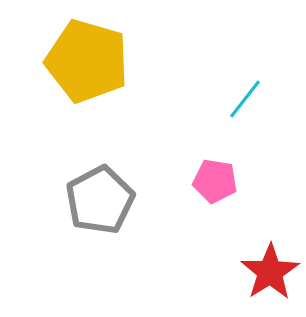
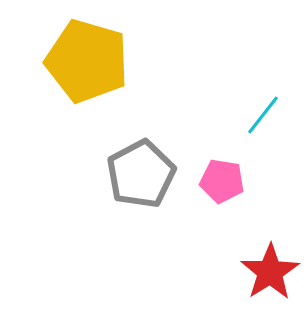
cyan line: moved 18 px right, 16 px down
pink pentagon: moved 7 px right
gray pentagon: moved 41 px right, 26 px up
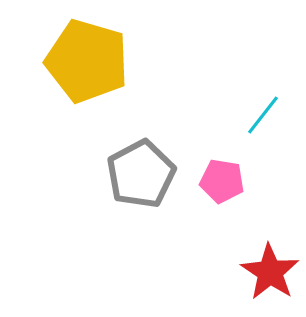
red star: rotated 6 degrees counterclockwise
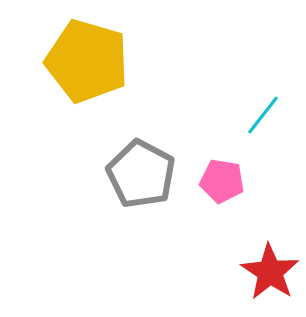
gray pentagon: rotated 16 degrees counterclockwise
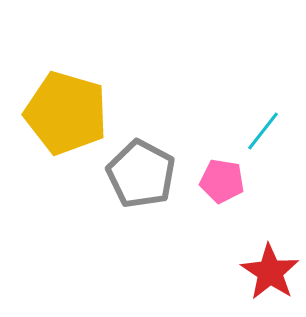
yellow pentagon: moved 21 px left, 52 px down
cyan line: moved 16 px down
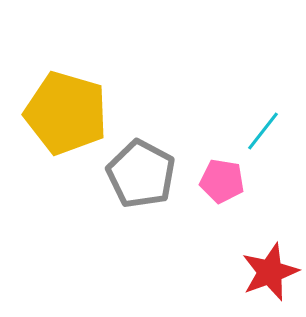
red star: rotated 18 degrees clockwise
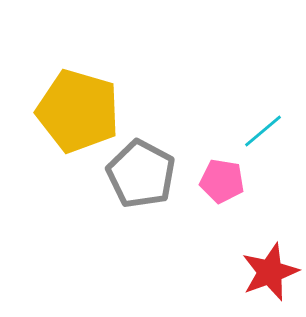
yellow pentagon: moved 12 px right, 2 px up
cyan line: rotated 12 degrees clockwise
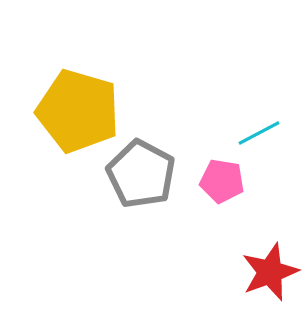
cyan line: moved 4 px left, 2 px down; rotated 12 degrees clockwise
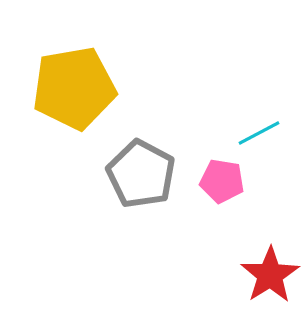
yellow pentagon: moved 4 px left, 23 px up; rotated 26 degrees counterclockwise
red star: moved 3 px down; rotated 12 degrees counterclockwise
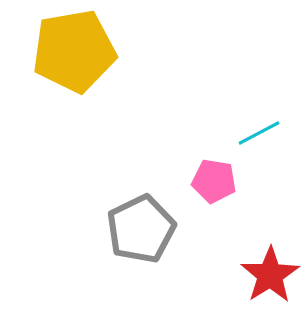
yellow pentagon: moved 37 px up
gray pentagon: moved 55 px down; rotated 18 degrees clockwise
pink pentagon: moved 8 px left
